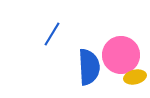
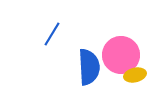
yellow ellipse: moved 2 px up
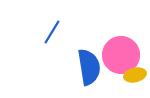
blue line: moved 2 px up
blue semicircle: rotated 6 degrees counterclockwise
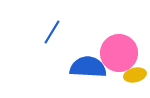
pink circle: moved 2 px left, 2 px up
blue semicircle: moved 1 px left; rotated 78 degrees counterclockwise
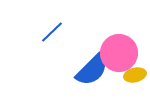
blue line: rotated 15 degrees clockwise
blue semicircle: moved 4 px right, 3 px down; rotated 132 degrees clockwise
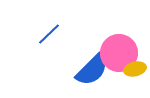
blue line: moved 3 px left, 2 px down
yellow ellipse: moved 6 px up
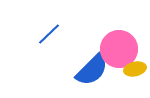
pink circle: moved 4 px up
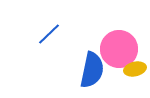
blue semicircle: rotated 33 degrees counterclockwise
